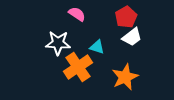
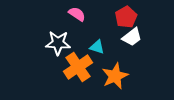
orange star: moved 10 px left, 1 px up
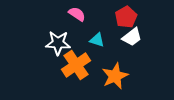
cyan triangle: moved 7 px up
orange cross: moved 2 px left, 2 px up
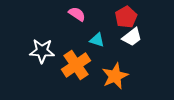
white star: moved 16 px left, 8 px down
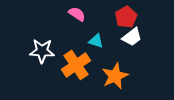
cyan triangle: moved 1 px left, 1 px down
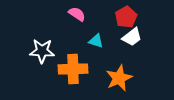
orange cross: moved 3 px left, 4 px down; rotated 32 degrees clockwise
orange star: moved 4 px right, 2 px down
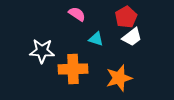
cyan triangle: moved 2 px up
orange star: rotated 8 degrees clockwise
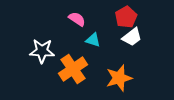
pink semicircle: moved 5 px down
cyan triangle: moved 3 px left, 1 px down
orange cross: rotated 32 degrees counterclockwise
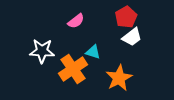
pink semicircle: moved 1 px left, 2 px down; rotated 108 degrees clockwise
cyan triangle: moved 12 px down
orange star: rotated 12 degrees counterclockwise
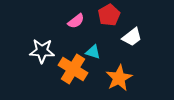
red pentagon: moved 17 px left, 2 px up
orange cross: rotated 24 degrees counterclockwise
